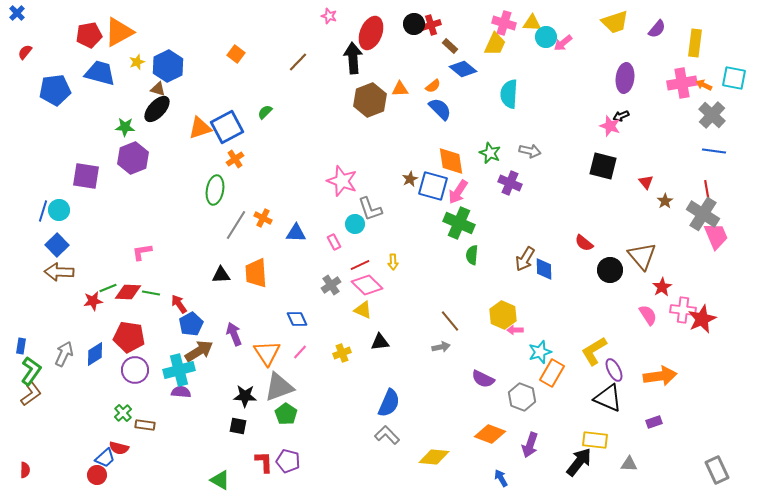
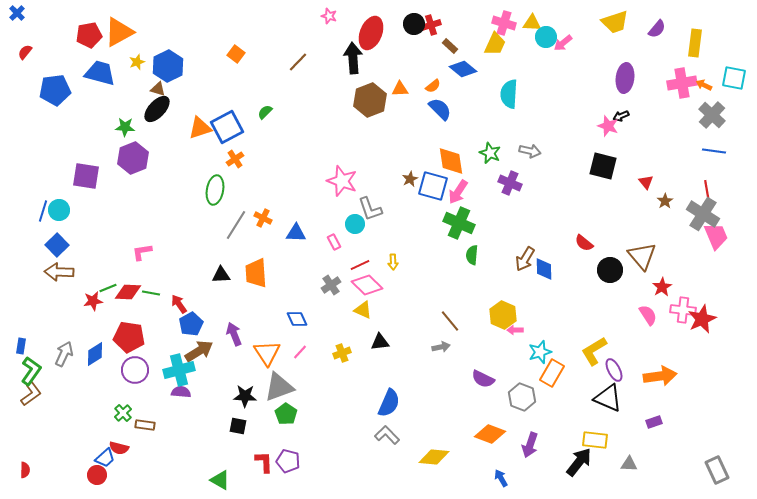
pink star at (610, 126): moved 2 px left
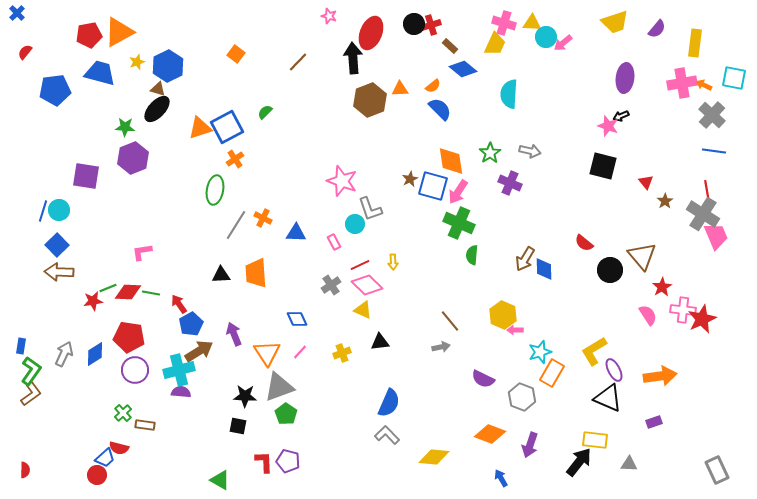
green star at (490, 153): rotated 15 degrees clockwise
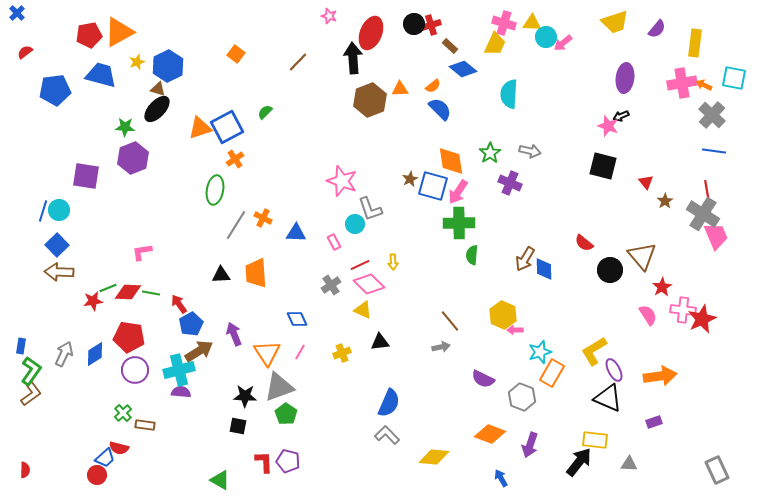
red semicircle at (25, 52): rotated 14 degrees clockwise
blue trapezoid at (100, 73): moved 1 px right, 2 px down
green cross at (459, 223): rotated 24 degrees counterclockwise
pink diamond at (367, 285): moved 2 px right, 1 px up
pink line at (300, 352): rotated 14 degrees counterclockwise
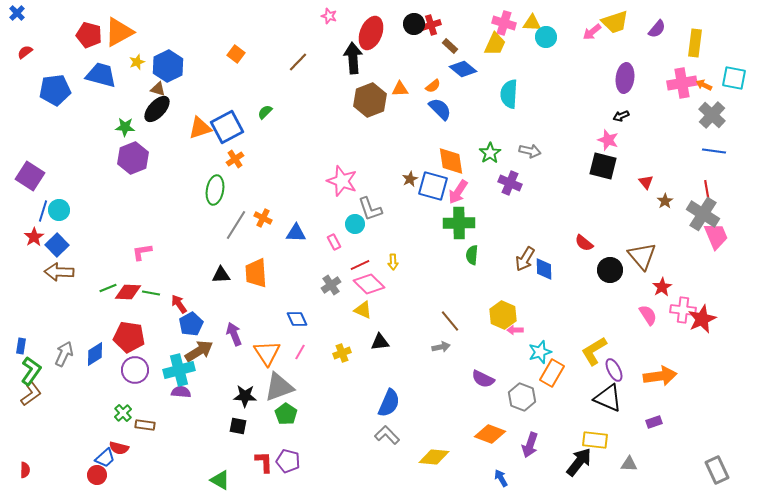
red pentagon at (89, 35): rotated 25 degrees clockwise
pink arrow at (563, 43): moved 29 px right, 11 px up
pink star at (608, 126): moved 14 px down
purple square at (86, 176): moved 56 px left; rotated 24 degrees clockwise
red star at (93, 301): moved 59 px left, 64 px up; rotated 24 degrees counterclockwise
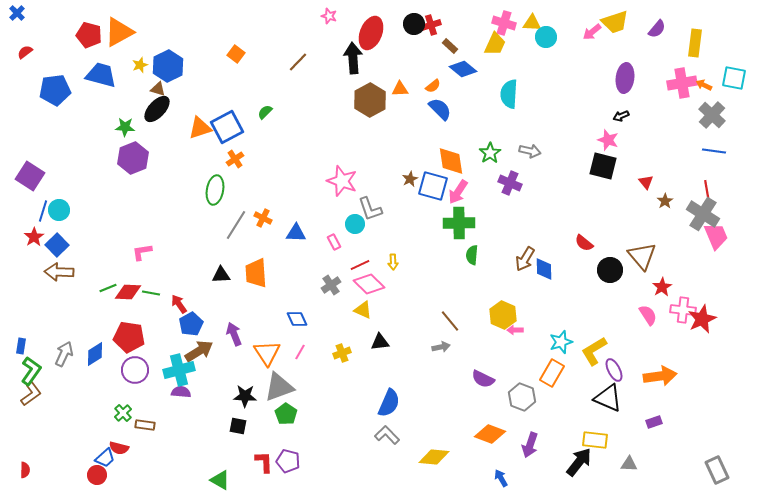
yellow star at (137, 62): moved 3 px right, 3 px down
brown hexagon at (370, 100): rotated 8 degrees counterclockwise
cyan star at (540, 352): moved 21 px right, 10 px up
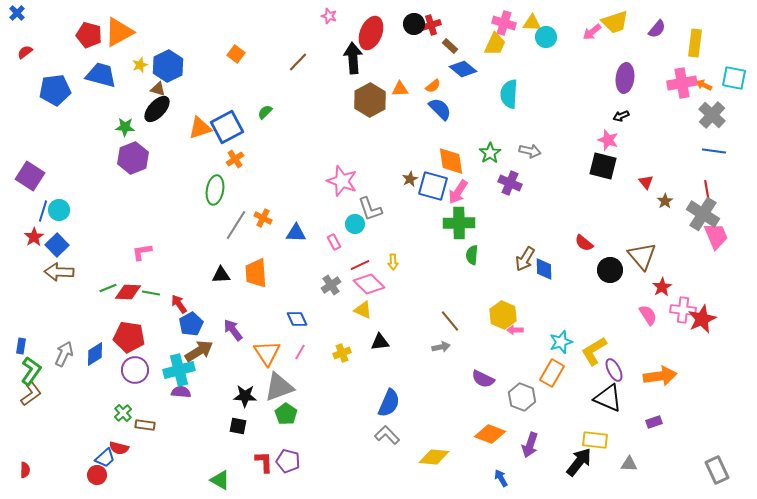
purple arrow at (234, 334): moved 1 px left, 4 px up; rotated 15 degrees counterclockwise
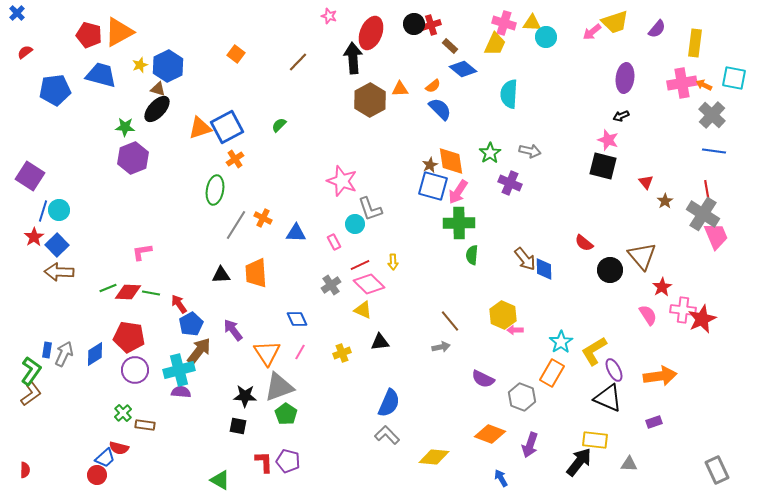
green semicircle at (265, 112): moved 14 px right, 13 px down
brown star at (410, 179): moved 20 px right, 14 px up
brown arrow at (525, 259): rotated 70 degrees counterclockwise
cyan star at (561, 342): rotated 15 degrees counterclockwise
blue rectangle at (21, 346): moved 26 px right, 4 px down
brown arrow at (199, 351): rotated 20 degrees counterclockwise
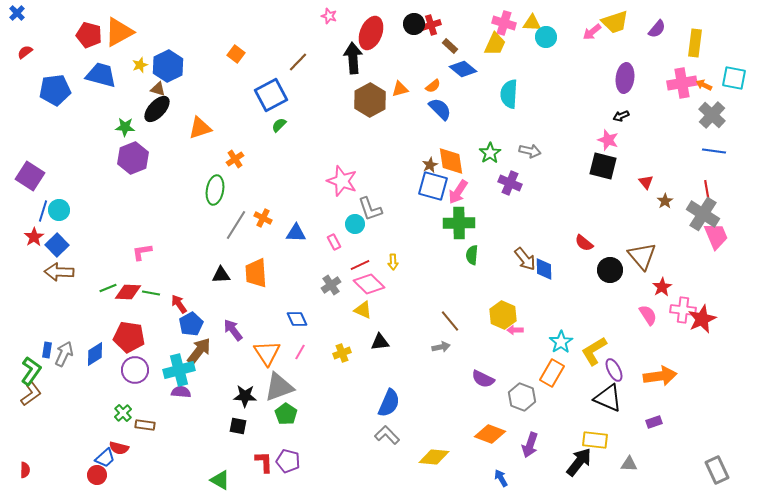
orange triangle at (400, 89): rotated 12 degrees counterclockwise
blue square at (227, 127): moved 44 px right, 32 px up
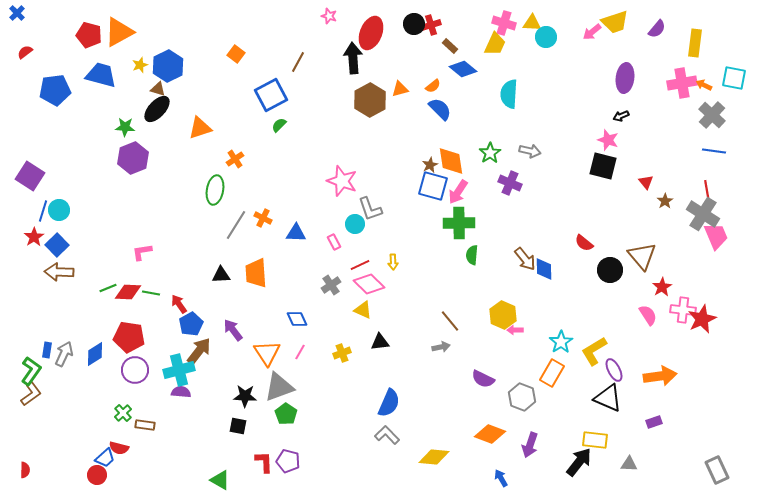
brown line at (298, 62): rotated 15 degrees counterclockwise
